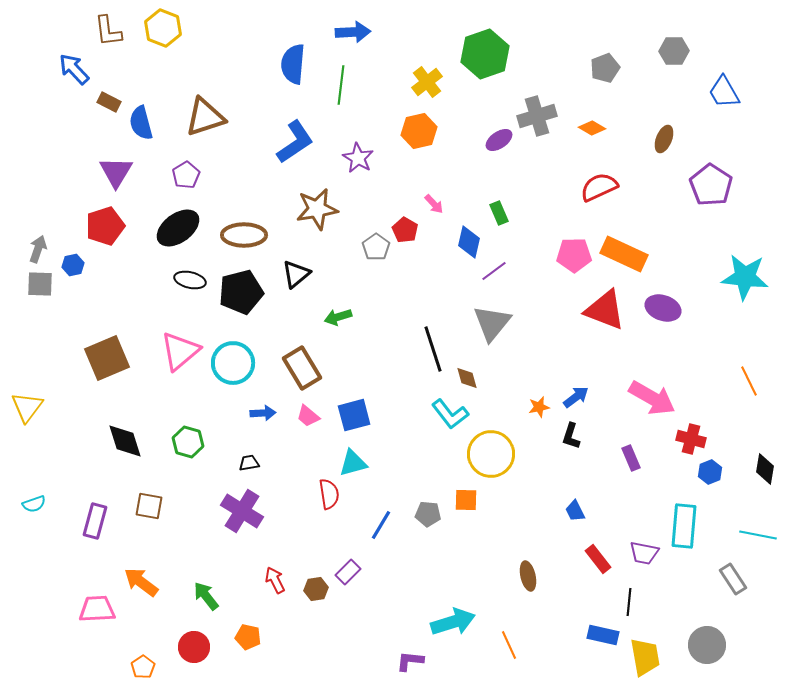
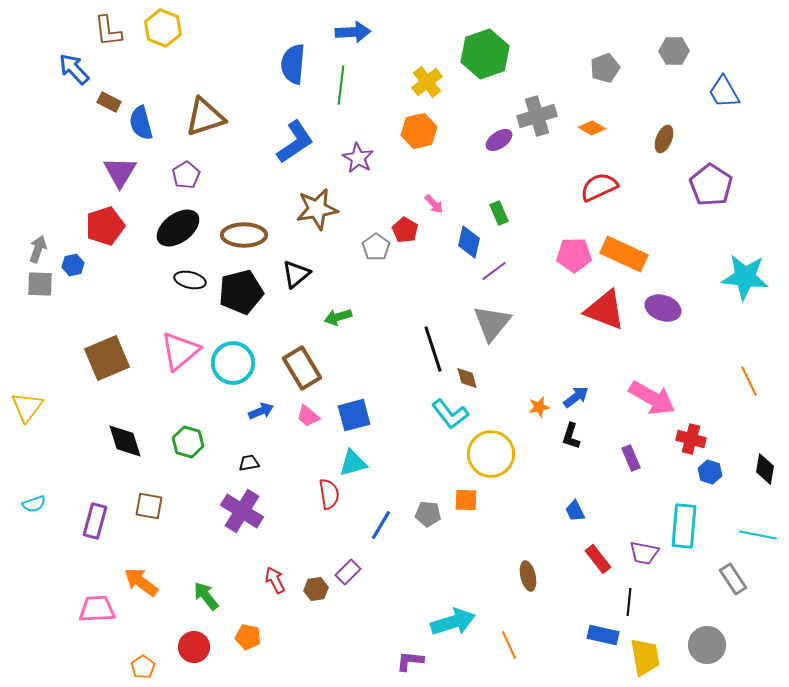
purple triangle at (116, 172): moved 4 px right
blue arrow at (263, 413): moved 2 px left, 2 px up; rotated 20 degrees counterclockwise
blue hexagon at (710, 472): rotated 20 degrees counterclockwise
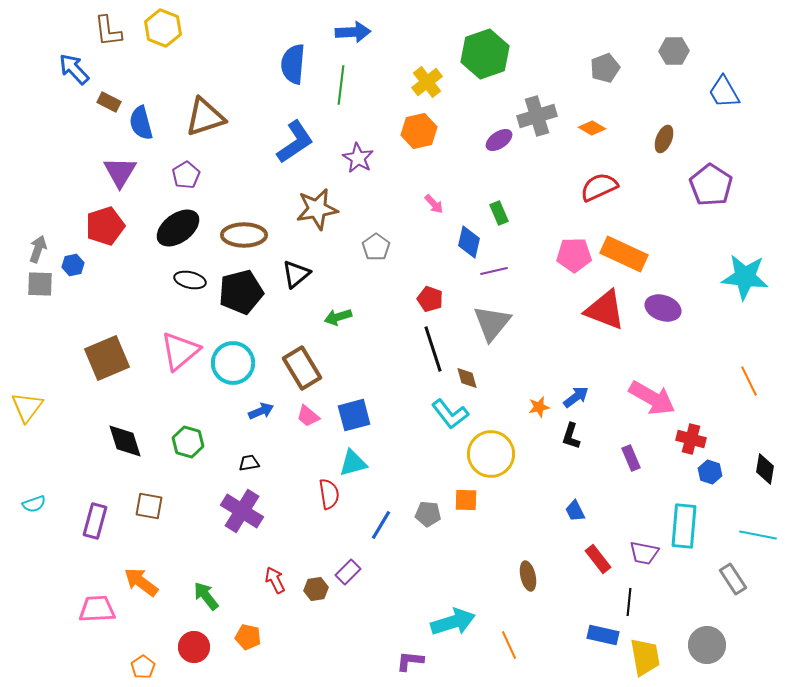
red pentagon at (405, 230): moved 25 px right, 69 px down; rotated 10 degrees counterclockwise
purple line at (494, 271): rotated 24 degrees clockwise
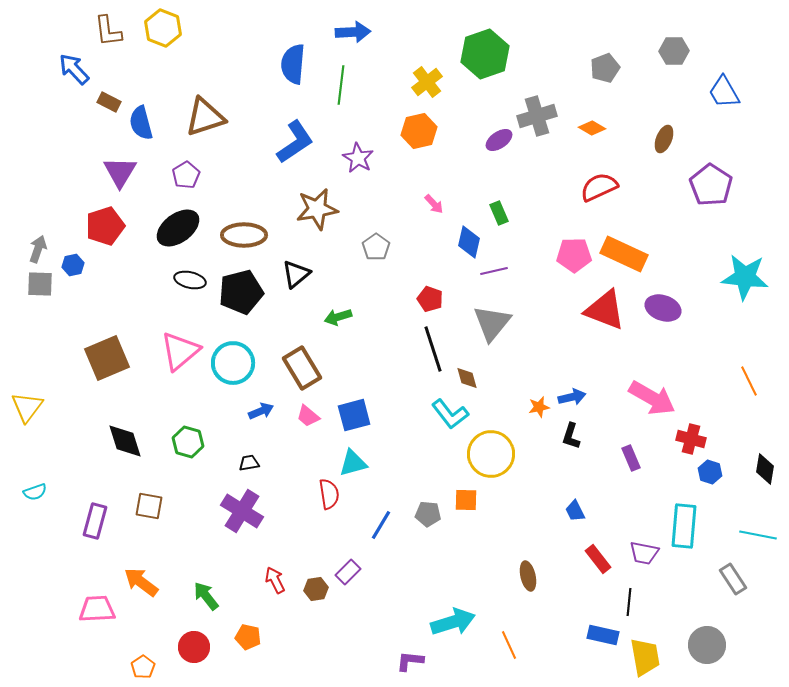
blue arrow at (576, 397): moved 4 px left; rotated 24 degrees clockwise
cyan semicircle at (34, 504): moved 1 px right, 12 px up
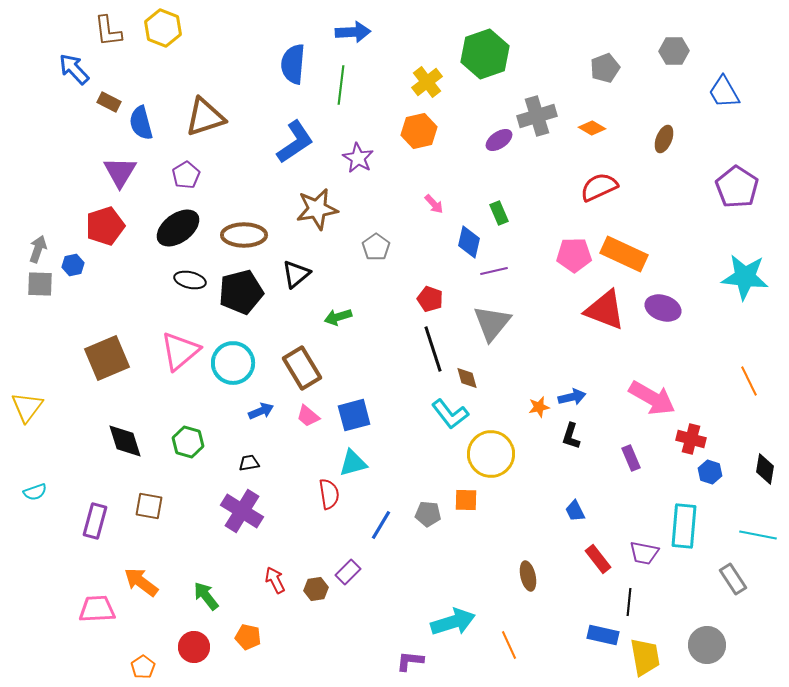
purple pentagon at (711, 185): moved 26 px right, 2 px down
